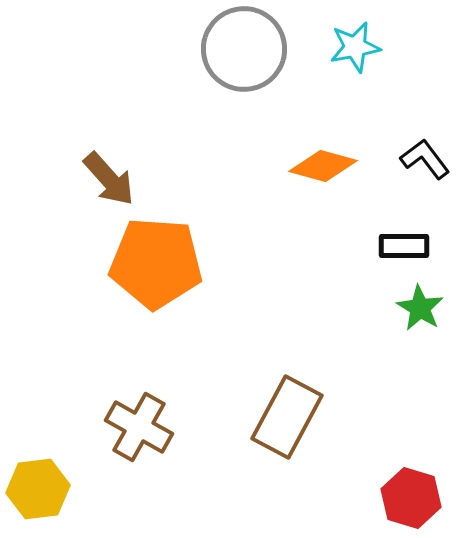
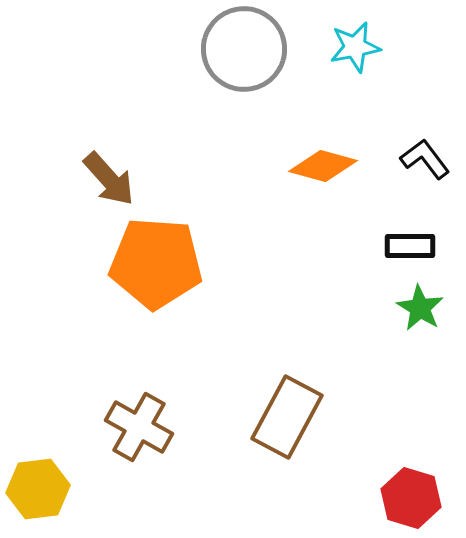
black rectangle: moved 6 px right
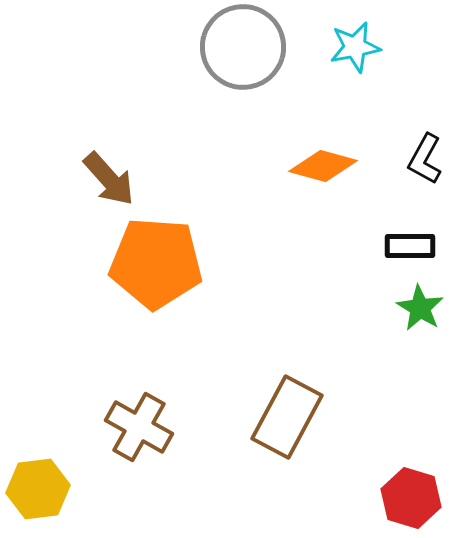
gray circle: moved 1 px left, 2 px up
black L-shape: rotated 114 degrees counterclockwise
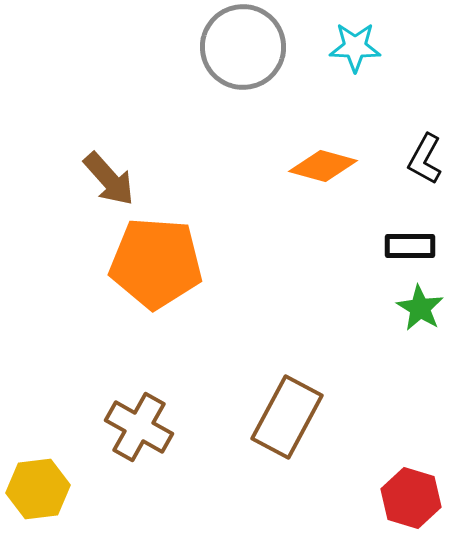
cyan star: rotated 12 degrees clockwise
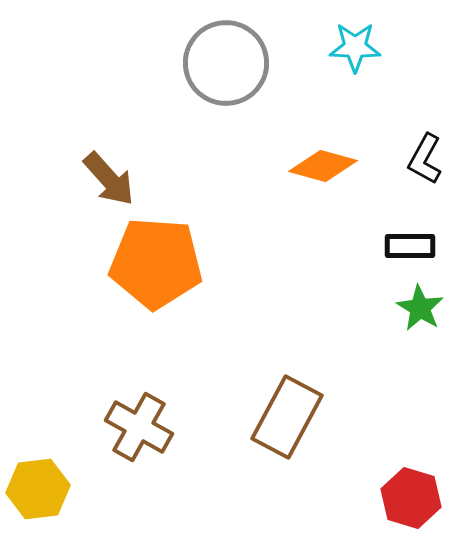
gray circle: moved 17 px left, 16 px down
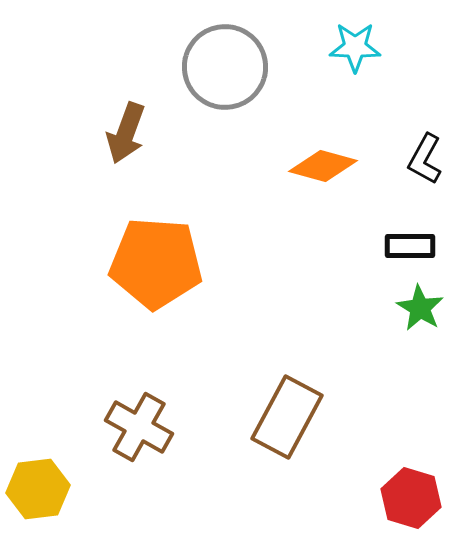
gray circle: moved 1 px left, 4 px down
brown arrow: moved 17 px right, 46 px up; rotated 62 degrees clockwise
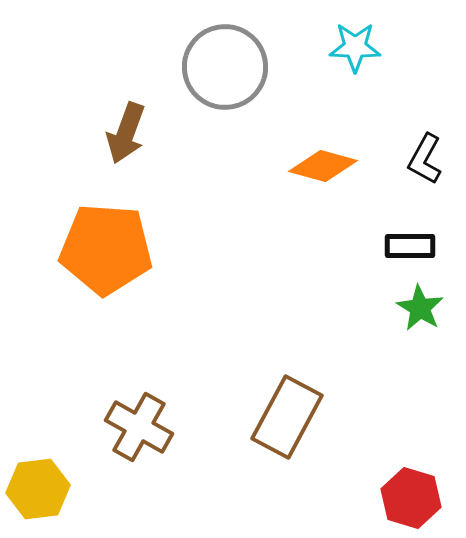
orange pentagon: moved 50 px left, 14 px up
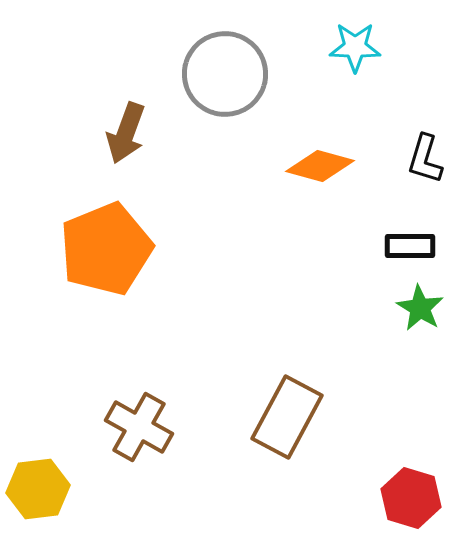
gray circle: moved 7 px down
black L-shape: rotated 12 degrees counterclockwise
orange diamond: moved 3 px left
orange pentagon: rotated 26 degrees counterclockwise
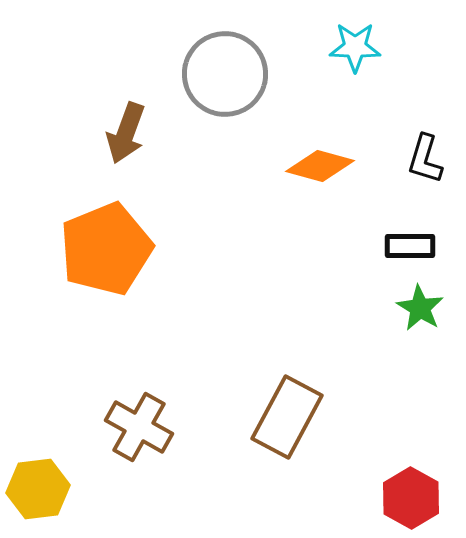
red hexagon: rotated 12 degrees clockwise
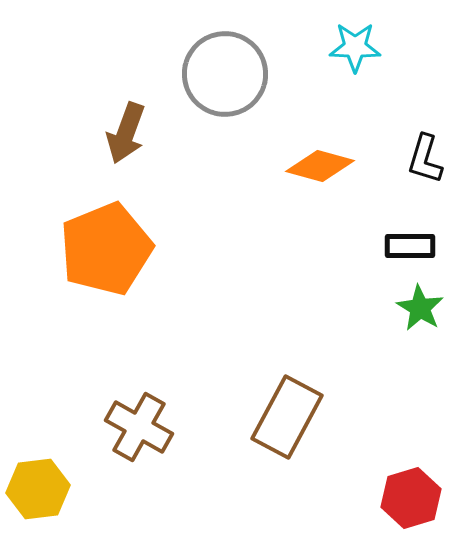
red hexagon: rotated 14 degrees clockwise
